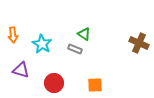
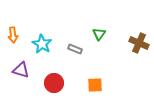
green triangle: moved 15 px right; rotated 32 degrees clockwise
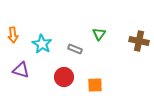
brown cross: moved 2 px up; rotated 12 degrees counterclockwise
red circle: moved 10 px right, 6 px up
